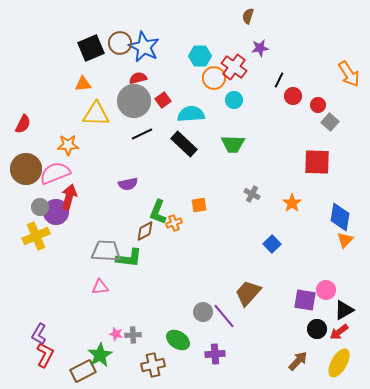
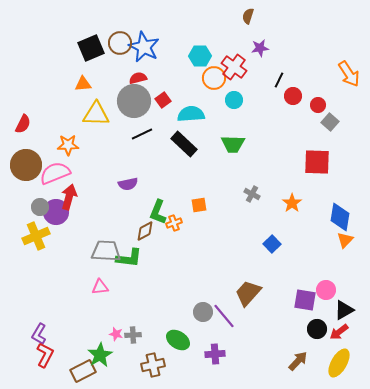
brown circle at (26, 169): moved 4 px up
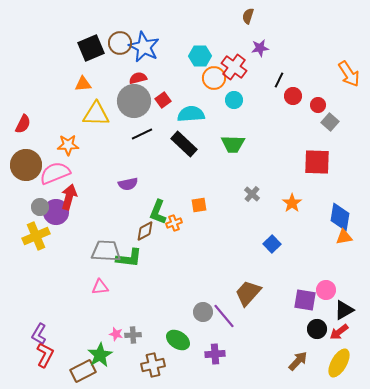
gray cross at (252, 194): rotated 14 degrees clockwise
orange triangle at (345, 240): moved 1 px left, 3 px up; rotated 36 degrees clockwise
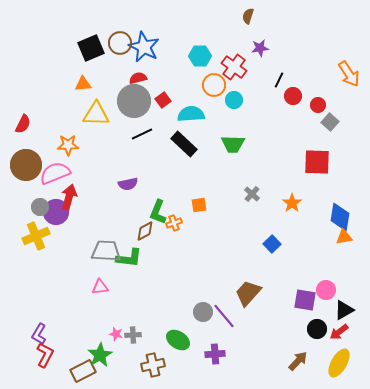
orange circle at (214, 78): moved 7 px down
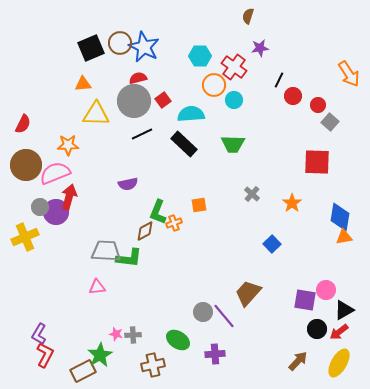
yellow cross at (36, 236): moved 11 px left, 1 px down
pink triangle at (100, 287): moved 3 px left
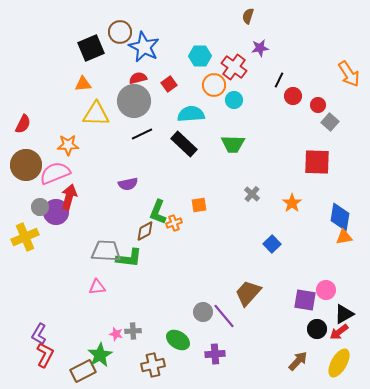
brown circle at (120, 43): moved 11 px up
red square at (163, 100): moved 6 px right, 16 px up
black triangle at (344, 310): moved 4 px down
gray cross at (133, 335): moved 4 px up
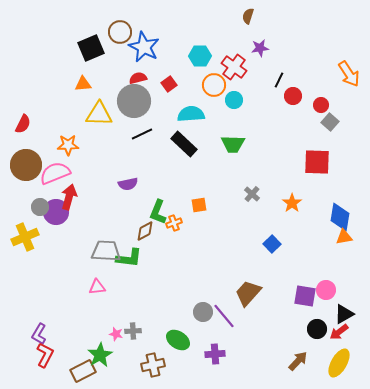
red circle at (318, 105): moved 3 px right
yellow triangle at (96, 114): moved 3 px right
purple square at (305, 300): moved 4 px up
